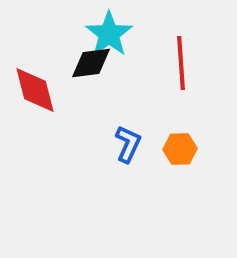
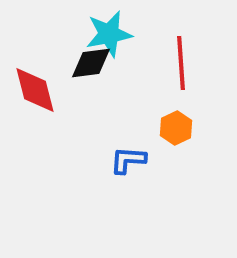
cyan star: rotated 24 degrees clockwise
blue L-shape: moved 16 px down; rotated 111 degrees counterclockwise
orange hexagon: moved 4 px left, 21 px up; rotated 24 degrees counterclockwise
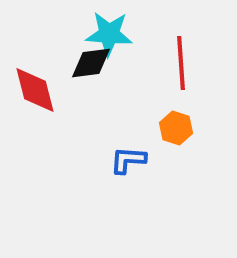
cyan star: rotated 15 degrees clockwise
orange hexagon: rotated 16 degrees counterclockwise
